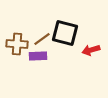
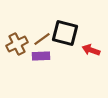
brown cross: rotated 30 degrees counterclockwise
red arrow: rotated 36 degrees clockwise
purple rectangle: moved 3 px right
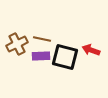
black square: moved 24 px down
brown line: rotated 48 degrees clockwise
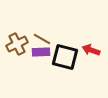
brown line: rotated 18 degrees clockwise
purple rectangle: moved 4 px up
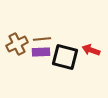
brown line: rotated 36 degrees counterclockwise
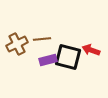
purple rectangle: moved 7 px right, 8 px down; rotated 12 degrees counterclockwise
black square: moved 3 px right
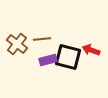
brown cross: rotated 25 degrees counterclockwise
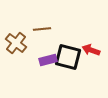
brown line: moved 10 px up
brown cross: moved 1 px left, 1 px up
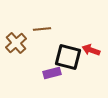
brown cross: rotated 10 degrees clockwise
purple rectangle: moved 4 px right, 13 px down
